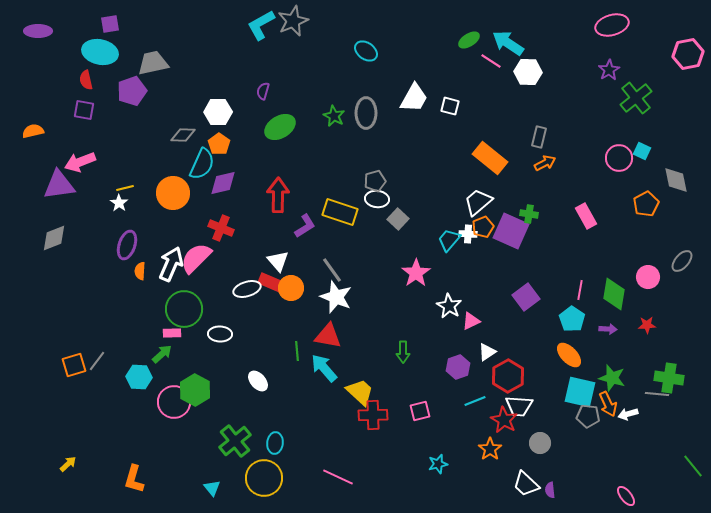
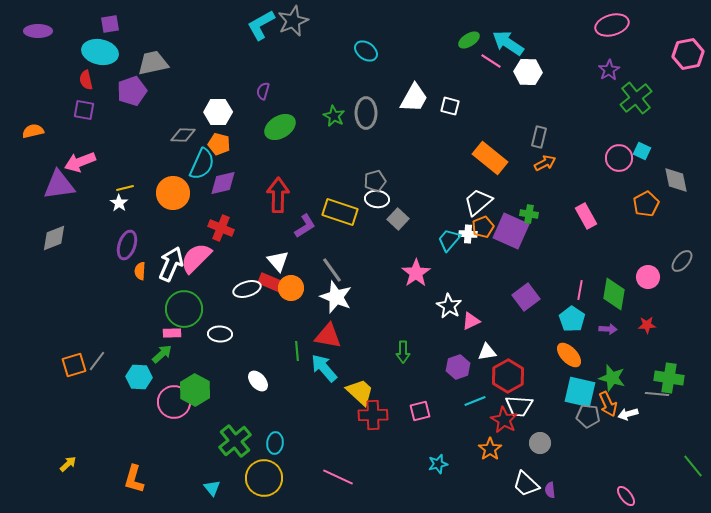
orange pentagon at (219, 144): rotated 20 degrees counterclockwise
white triangle at (487, 352): rotated 24 degrees clockwise
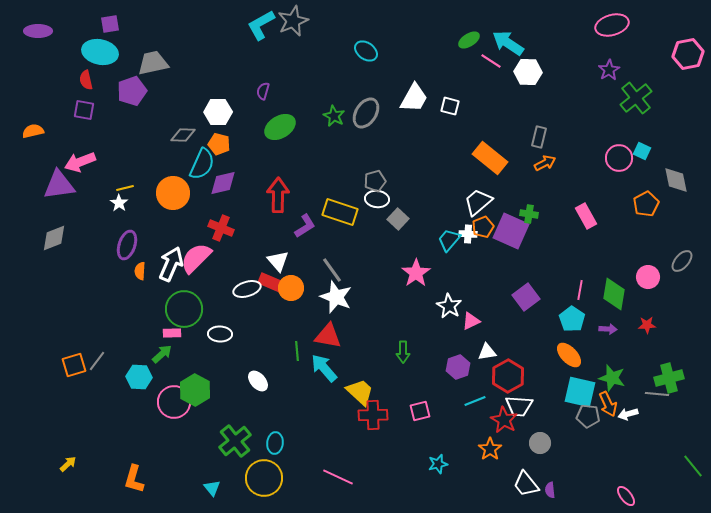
gray ellipse at (366, 113): rotated 32 degrees clockwise
green cross at (669, 378): rotated 24 degrees counterclockwise
white trapezoid at (526, 484): rotated 8 degrees clockwise
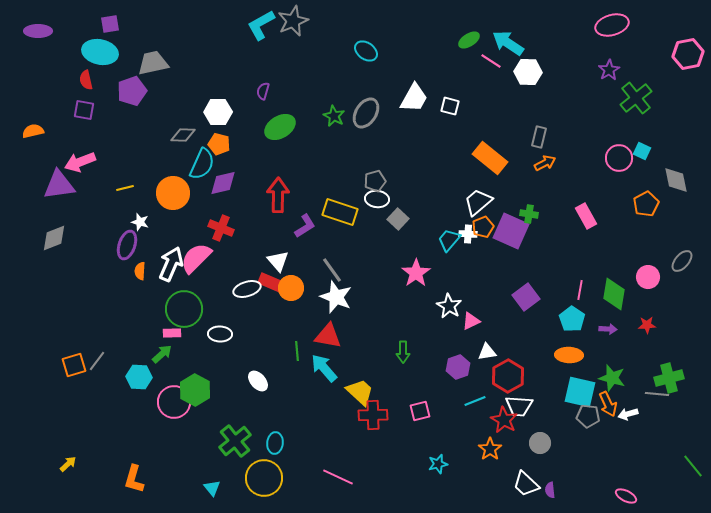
white star at (119, 203): moved 21 px right, 19 px down; rotated 18 degrees counterclockwise
orange ellipse at (569, 355): rotated 44 degrees counterclockwise
white trapezoid at (526, 484): rotated 8 degrees counterclockwise
pink ellipse at (626, 496): rotated 25 degrees counterclockwise
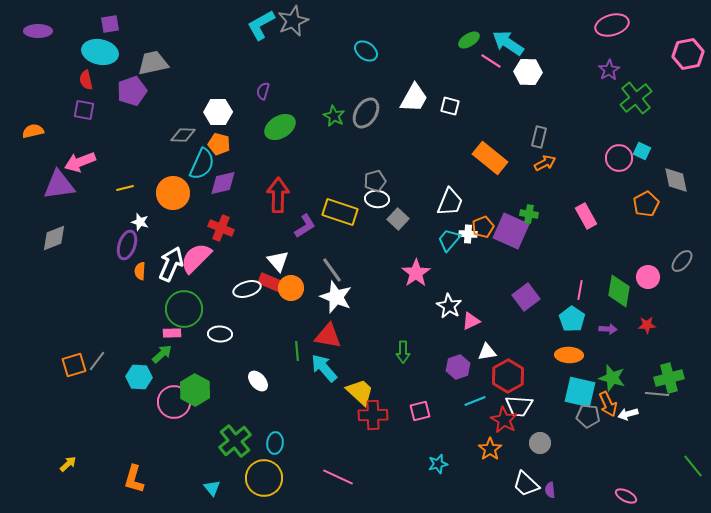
white trapezoid at (478, 202): moved 28 px left; rotated 152 degrees clockwise
green diamond at (614, 294): moved 5 px right, 3 px up
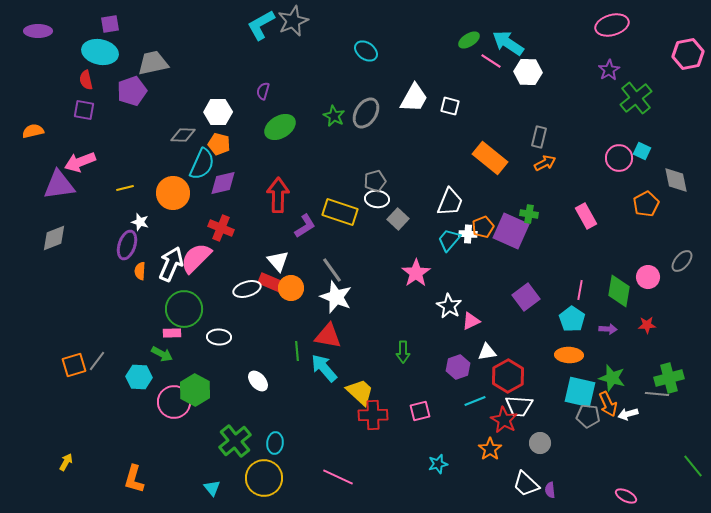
white ellipse at (220, 334): moved 1 px left, 3 px down
green arrow at (162, 354): rotated 70 degrees clockwise
yellow arrow at (68, 464): moved 2 px left, 2 px up; rotated 18 degrees counterclockwise
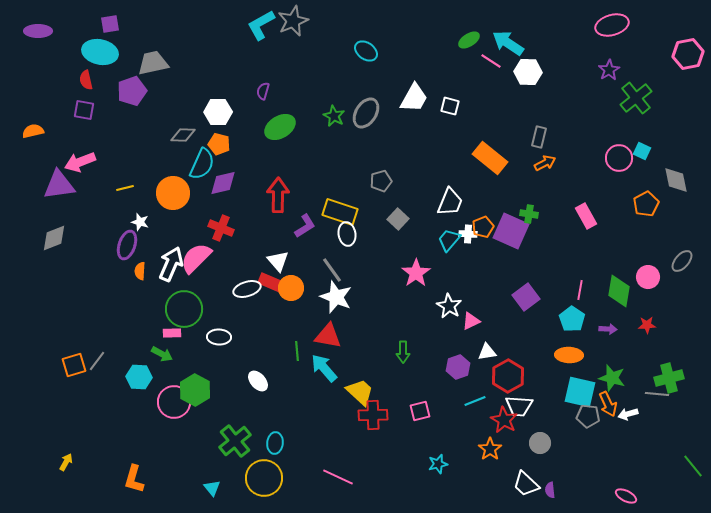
gray pentagon at (375, 181): moved 6 px right
white ellipse at (377, 199): moved 30 px left, 35 px down; rotated 75 degrees clockwise
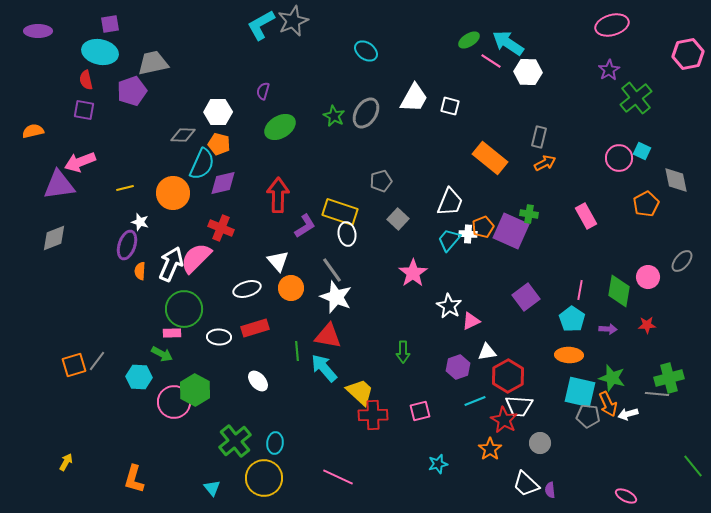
pink star at (416, 273): moved 3 px left
red rectangle at (272, 283): moved 17 px left, 45 px down; rotated 40 degrees counterclockwise
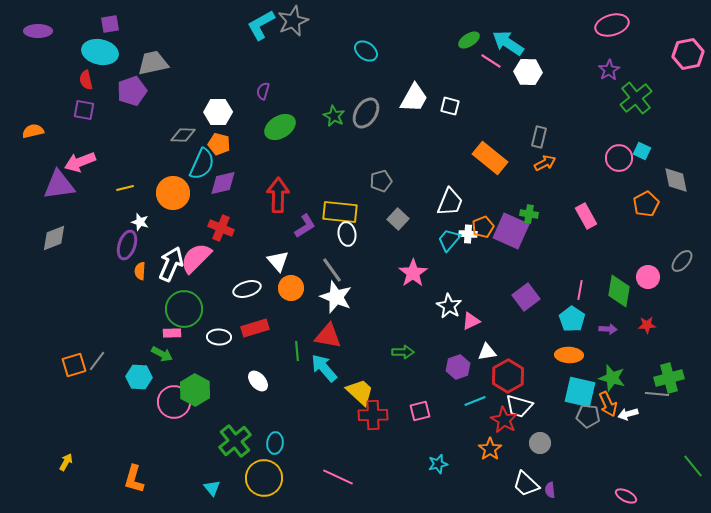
yellow rectangle at (340, 212): rotated 12 degrees counterclockwise
green arrow at (403, 352): rotated 90 degrees counterclockwise
white trapezoid at (519, 406): rotated 12 degrees clockwise
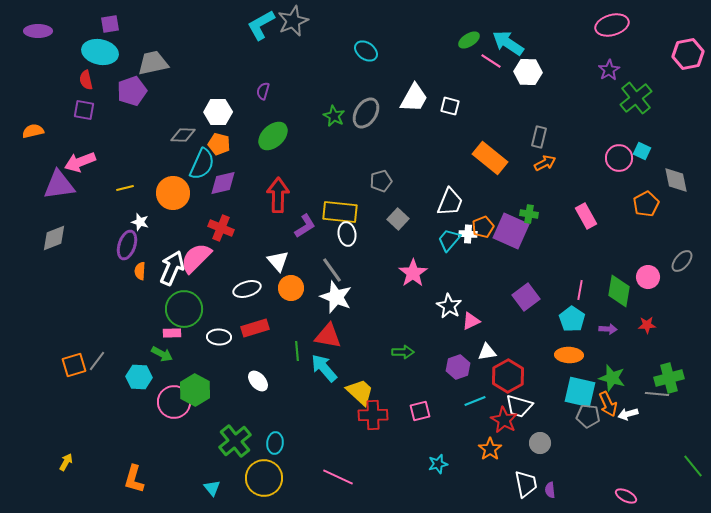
green ellipse at (280, 127): moved 7 px left, 9 px down; rotated 12 degrees counterclockwise
white arrow at (171, 264): moved 1 px right, 4 px down
white trapezoid at (526, 484): rotated 144 degrees counterclockwise
